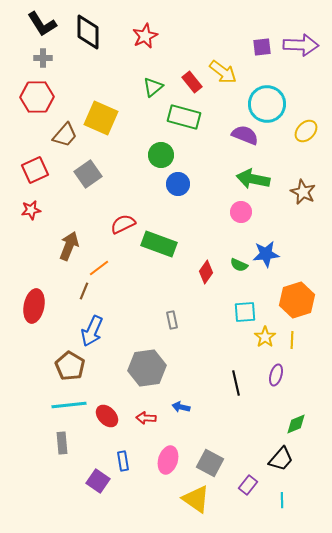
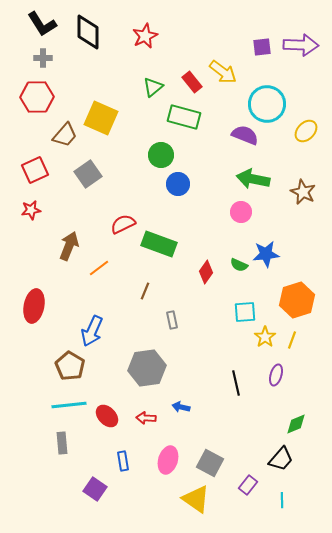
brown line at (84, 291): moved 61 px right
yellow line at (292, 340): rotated 18 degrees clockwise
purple square at (98, 481): moved 3 px left, 8 px down
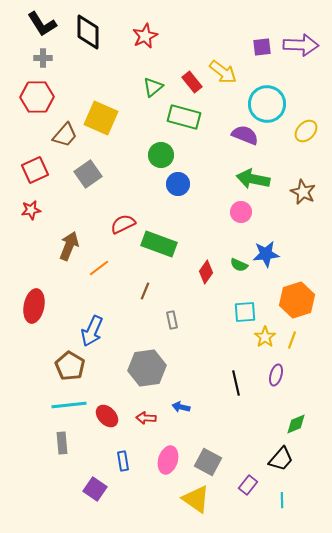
gray square at (210, 463): moved 2 px left, 1 px up
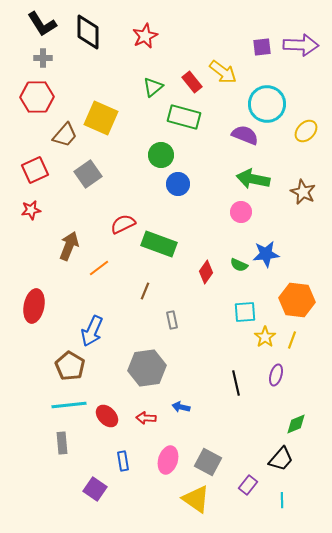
orange hexagon at (297, 300): rotated 24 degrees clockwise
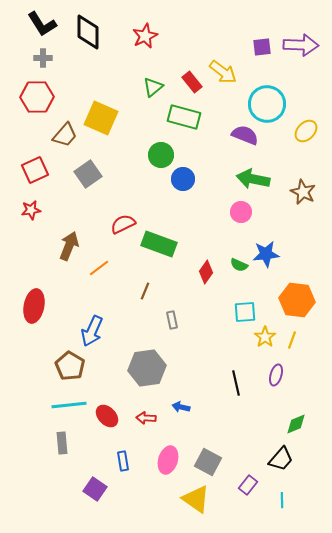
blue circle at (178, 184): moved 5 px right, 5 px up
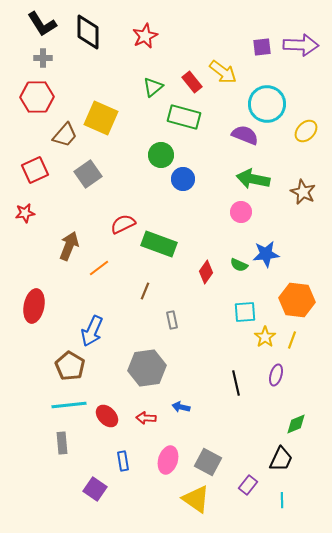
red star at (31, 210): moved 6 px left, 3 px down
black trapezoid at (281, 459): rotated 16 degrees counterclockwise
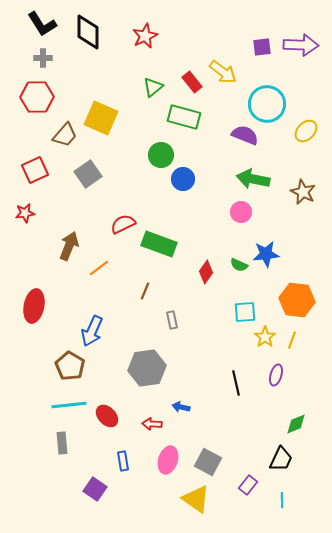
red arrow at (146, 418): moved 6 px right, 6 px down
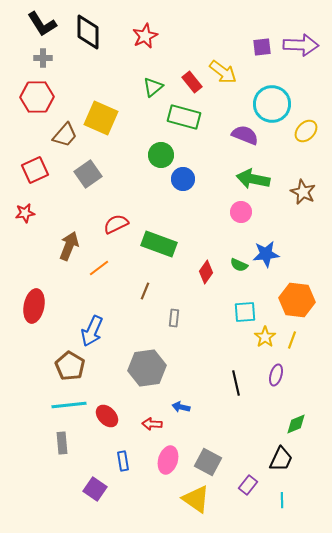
cyan circle at (267, 104): moved 5 px right
red semicircle at (123, 224): moved 7 px left
gray rectangle at (172, 320): moved 2 px right, 2 px up; rotated 18 degrees clockwise
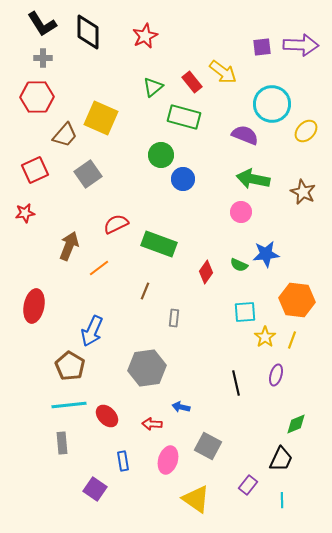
gray square at (208, 462): moved 16 px up
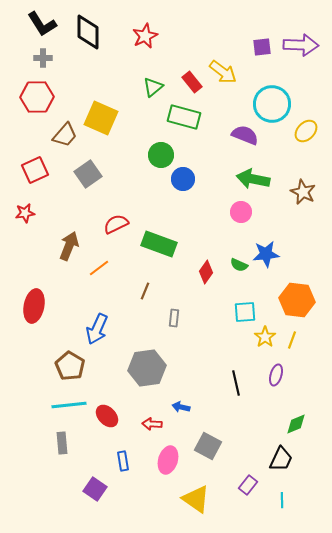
blue arrow at (92, 331): moved 5 px right, 2 px up
